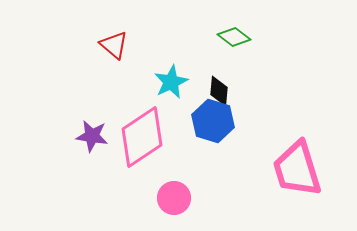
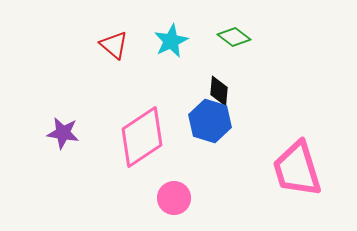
cyan star: moved 41 px up
blue hexagon: moved 3 px left
purple star: moved 29 px left, 3 px up
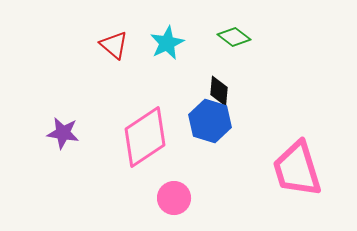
cyan star: moved 4 px left, 2 px down
pink diamond: moved 3 px right
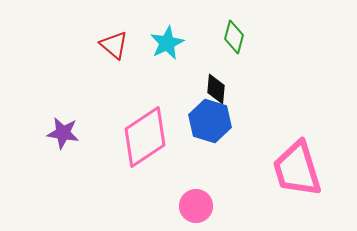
green diamond: rotated 68 degrees clockwise
black diamond: moved 3 px left, 2 px up
pink circle: moved 22 px right, 8 px down
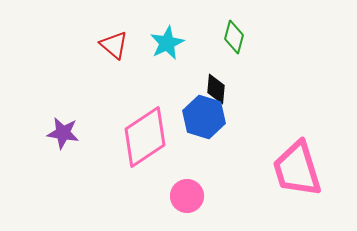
blue hexagon: moved 6 px left, 4 px up
pink circle: moved 9 px left, 10 px up
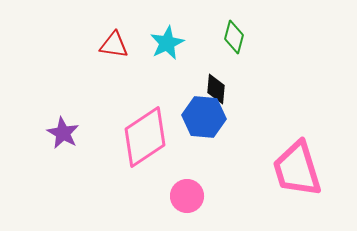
red triangle: rotated 32 degrees counterclockwise
blue hexagon: rotated 12 degrees counterclockwise
purple star: rotated 20 degrees clockwise
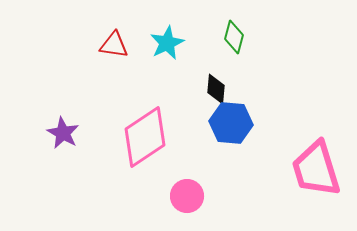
blue hexagon: moved 27 px right, 6 px down
pink trapezoid: moved 19 px right
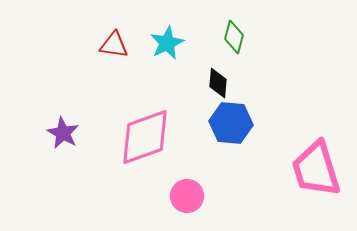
black diamond: moved 2 px right, 6 px up
pink diamond: rotated 14 degrees clockwise
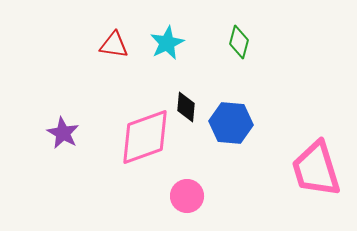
green diamond: moved 5 px right, 5 px down
black diamond: moved 32 px left, 24 px down
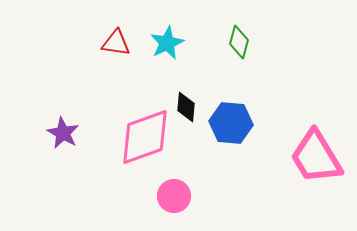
red triangle: moved 2 px right, 2 px up
pink trapezoid: moved 12 px up; rotated 14 degrees counterclockwise
pink circle: moved 13 px left
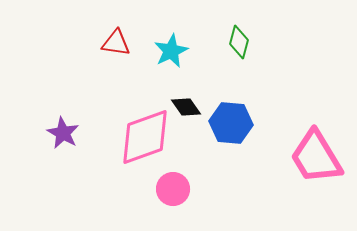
cyan star: moved 4 px right, 8 px down
black diamond: rotated 40 degrees counterclockwise
pink circle: moved 1 px left, 7 px up
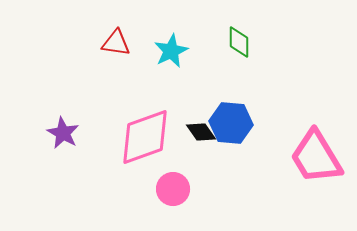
green diamond: rotated 16 degrees counterclockwise
black diamond: moved 15 px right, 25 px down
